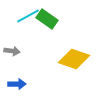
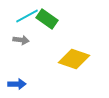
cyan line: moved 1 px left
gray arrow: moved 9 px right, 11 px up
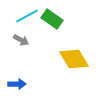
green rectangle: moved 5 px right
gray arrow: rotated 21 degrees clockwise
yellow diamond: rotated 40 degrees clockwise
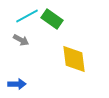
yellow diamond: rotated 24 degrees clockwise
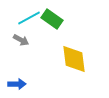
cyan line: moved 2 px right, 2 px down
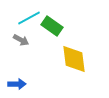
green rectangle: moved 7 px down
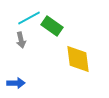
gray arrow: rotated 49 degrees clockwise
yellow diamond: moved 4 px right
blue arrow: moved 1 px left, 1 px up
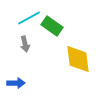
gray arrow: moved 4 px right, 4 px down
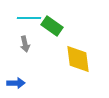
cyan line: rotated 30 degrees clockwise
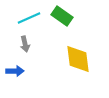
cyan line: rotated 25 degrees counterclockwise
green rectangle: moved 10 px right, 10 px up
blue arrow: moved 1 px left, 12 px up
